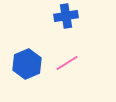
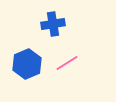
blue cross: moved 13 px left, 8 px down
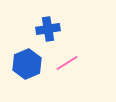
blue cross: moved 5 px left, 5 px down
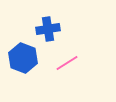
blue hexagon: moved 4 px left, 6 px up; rotated 16 degrees counterclockwise
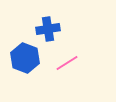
blue hexagon: moved 2 px right
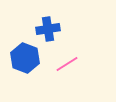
pink line: moved 1 px down
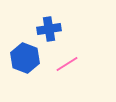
blue cross: moved 1 px right
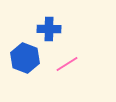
blue cross: rotated 10 degrees clockwise
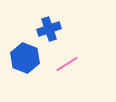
blue cross: rotated 20 degrees counterclockwise
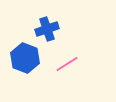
blue cross: moved 2 px left
